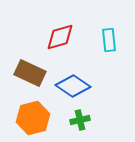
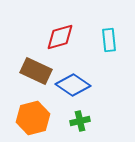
brown rectangle: moved 6 px right, 2 px up
blue diamond: moved 1 px up
green cross: moved 1 px down
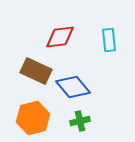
red diamond: rotated 8 degrees clockwise
blue diamond: moved 2 px down; rotated 16 degrees clockwise
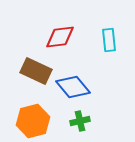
orange hexagon: moved 3 px down
